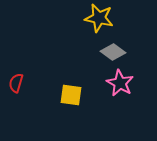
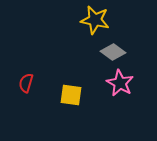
yellow star: moved 4 px left, 2 px down
red semicircle: moved 10 px right
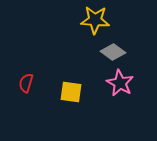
yellow star: rotated 8 degrees counterclockwise
yellow square: moved 3 px up
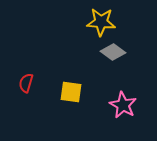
yellow star: moved 6 px right, 2 px down
pink star: moved 3 px right, 22 px down
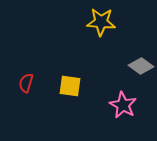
gray diamond: moved 28 px right, 14 px down
yellow square: moved 1 px left, 6 px up
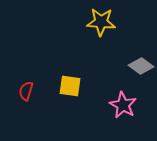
red semicircle: moved 8 px down
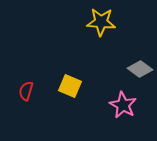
gray diamond: moved 1 px left, 3 px down
yellow square: rotated 15 degrees clockwise
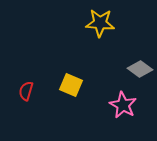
yellow star: moved 1 px left, 1 px down
yellow square: moved 1 px right, 1 px up
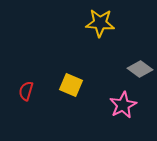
pink star: rotated 16 degrees clockwise
